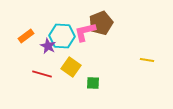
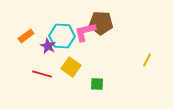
brown pentagon: rotated 25 degrees clockwise
yellow line: rotated 72 degrees counterclockwise
green square: moved 4 px right, 1 px down
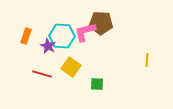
orange rectangle: rotated 35 degrees counterclockwise
yellow line: rotated 24 degrees counterclockwise
